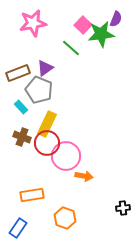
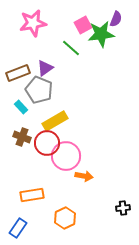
pink square: rotated 18 degrees clockwise
yellow rectangle: moved 8 px right, 3 px up; rotated 35 degrees clockwise
orange hexagon: rotated 15 degrees clockwise
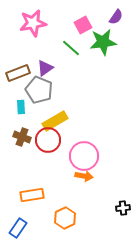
purple semicircle: moved 2 px up; rotated 14 degrees clockwise
green star: moved 2 px right, 8 px down
cyan rectangle: rotated 40 degrees clockwise
red circle: moved 1 px right, 3 px up
pink circle: moved 18 px right
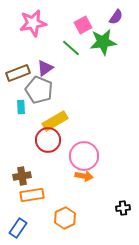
brown cross: moved 39 px down; rotated 30 degrees counterclockwise
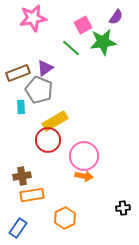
pink star: moved 5 px up
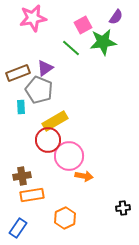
pink circle: moved 15 px left
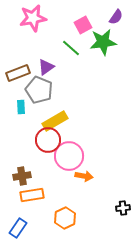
purple triangle: moved 1 px right, 1 px up
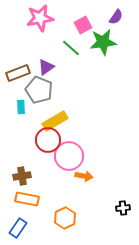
pink star: moved 7 px right
orange rectangle: moved 5 px left, 4 px down; rotated 20 degrees clockwise
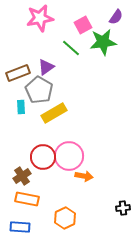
gray pentagon: rotated 8 degrees clockwise
yellow rectangle: moved 1 px left, 8 px up
red circle: moved 5 px left, 17 px down
brown cross: rotated 24 degrees counterclockwise
blue rectangle: moved 2 px right, 1 px up; rotated 60 degrees clockwise
